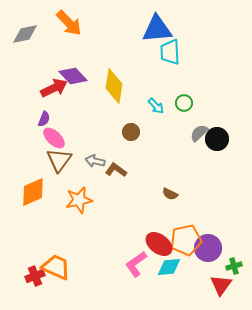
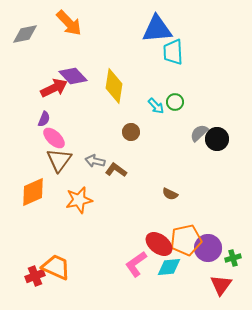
cyan trapezoid: moved 3 px right
green circle: moved 9 px left, 1 px up
green cross: moved 1 px left, 8 px up
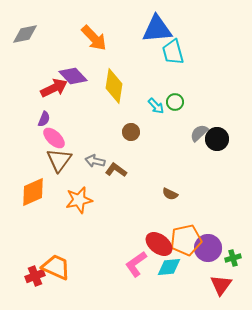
orange arrow: moved 25 px right, 15 px down
cyan trapezoid: rotated 12 degrees counterclockwise
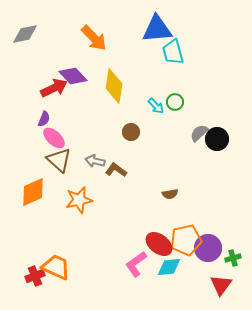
brown triangle: rotated 24 degrees counterclockwise
brown semicircle: rotated 35 degrees counterclockwise
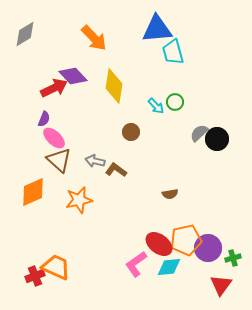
gray diamond: rotated 20 degrees counterclockwise
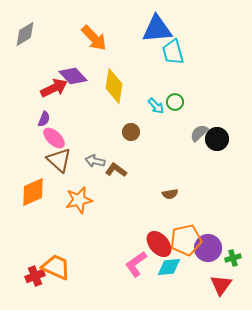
red ellipse: rotated 12 degrees clockwise
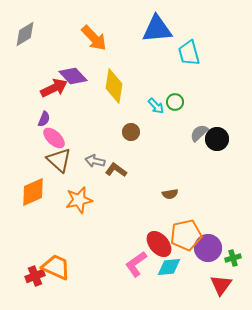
cyan trapezoid: moved 16 px right, 1 px down
orange pentagon: moved 5 px up
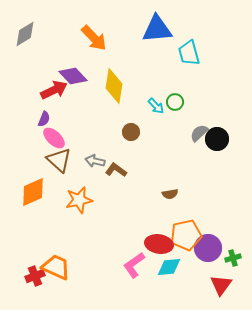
red arrow: moved 2 px down
red ellipse: rotated 40 degrees counterclockwise
pink L-shape: moved 2 px left, 1 px down
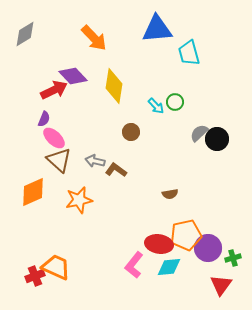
pink L-shape: rotated 16 degrees counterclockwise
